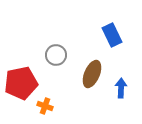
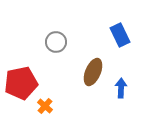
blue rectangle: moved 8 px right
gray circle: moved 13 px up
brown ellipse: moved 1 px right, 2 px up
orange cross: rotated 21 degrees clockwise
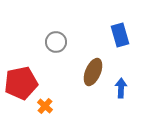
blue rectangle: rotated 10 degrees clockwise
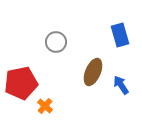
blue arrow: moved 3 px up; rotated 36 degrees counterclockwise
